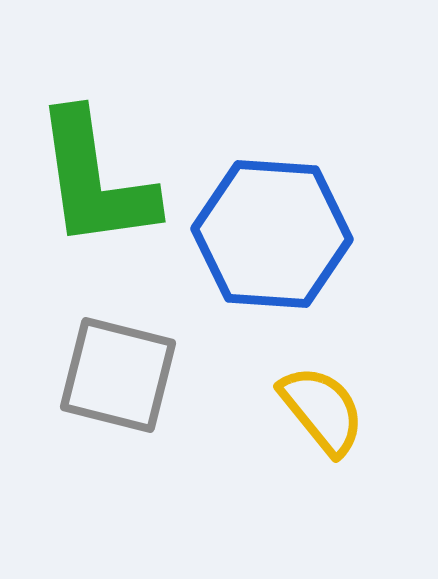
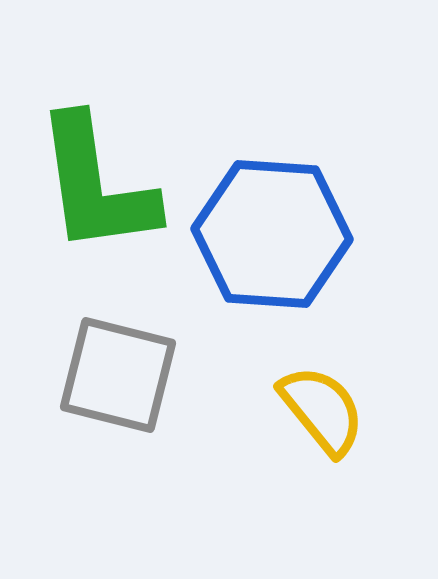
green L-shape: moved 1 px right, 5 px down
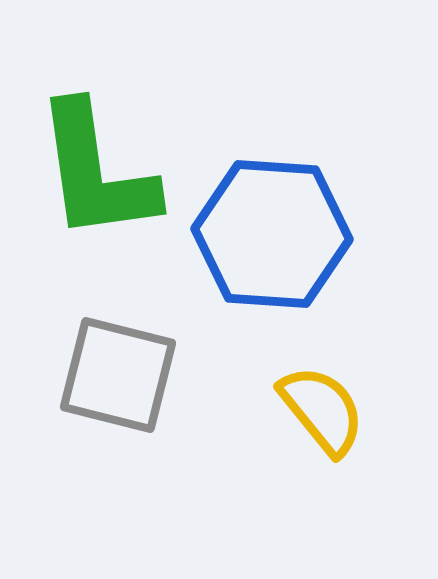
green L-shape: moved 13 px up
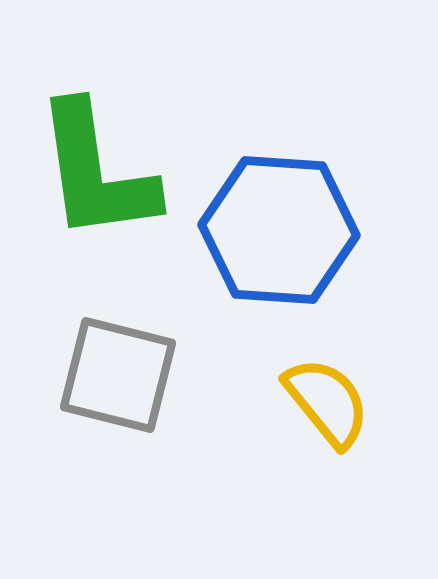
blue hexagon: moved 7 px right, 4 px up
yellow semicircle: moved 5 px right, 8 px up
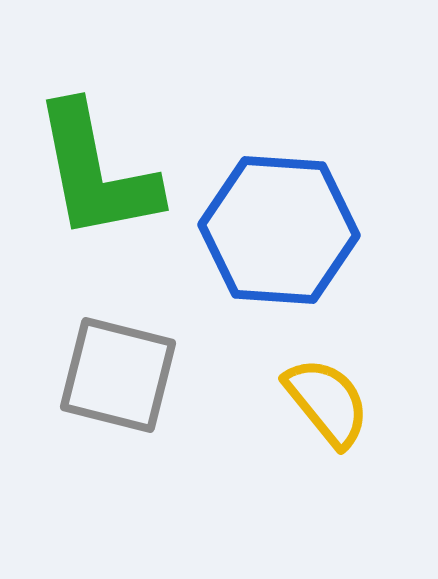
green L-shape: rotated 3 degrees counterclockwise
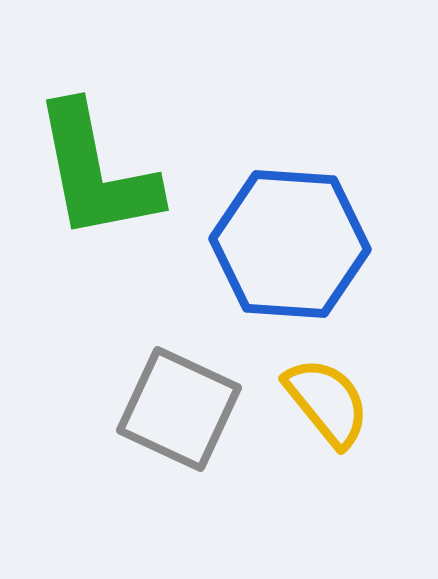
blue hexagon: moved 11 px right, 14 px down
gray square: moved 61 px right, 34 px down; rotated 11 degrees clockwise
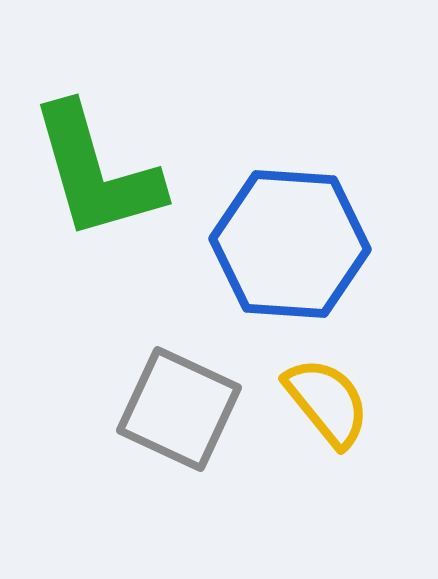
green L-shape: rotated 5 degrees counterclockwise
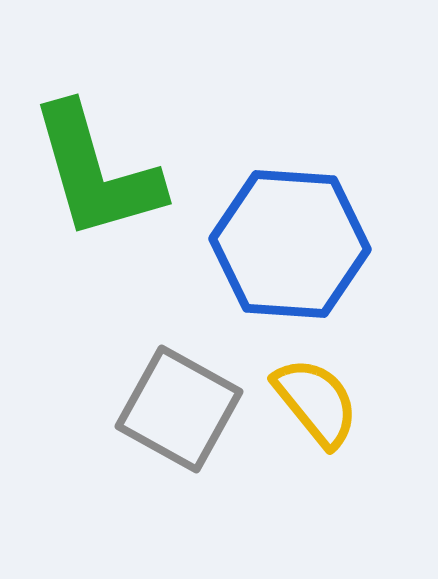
yellow semicircle: moved 11 px left
gray square: rotated 4 degrees clockwise
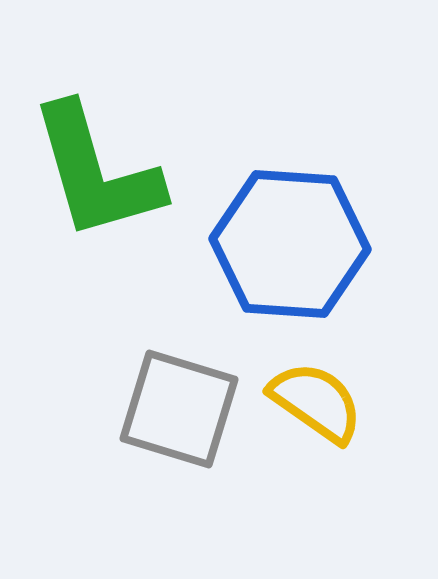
yellow semicircle: rotated 16 degrees counterclockwise
gray square: rotated 12 degrees counterclockwise
